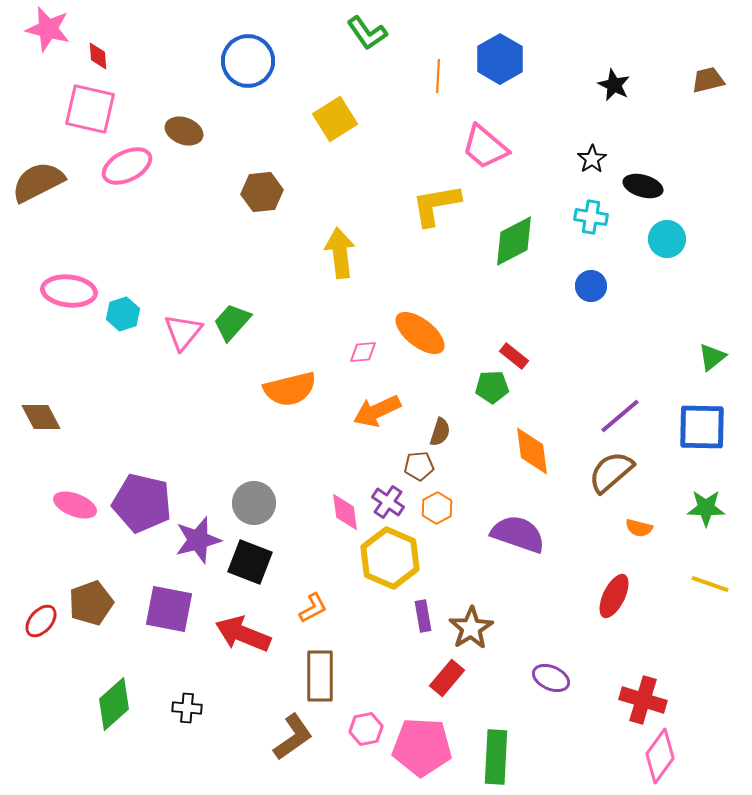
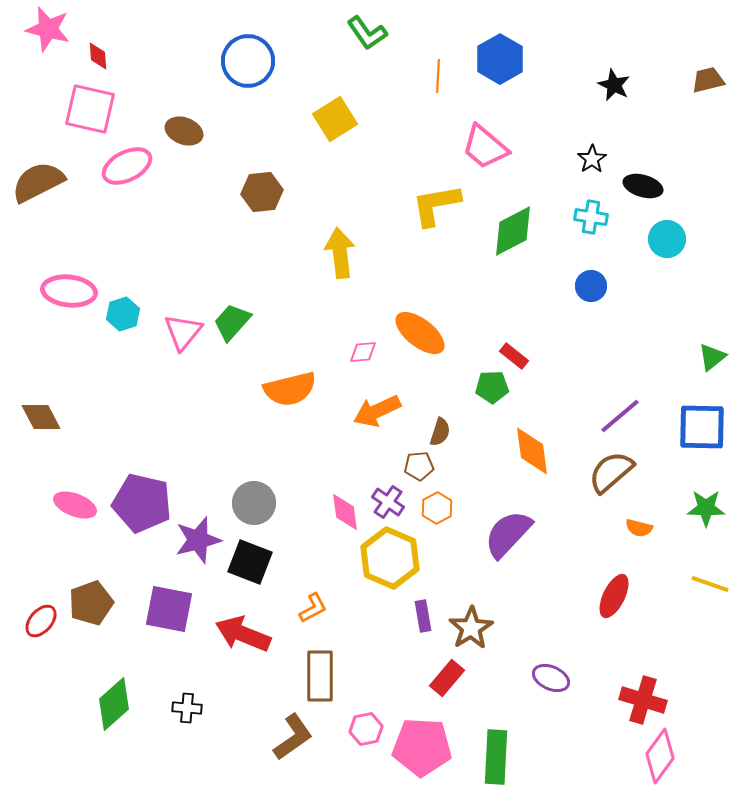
green diamond at (514, 241): moved 1 px left, 10 px up
purple semicircle at (518, 534): moved 10 px left; rotated 66 degrees counterclockwise
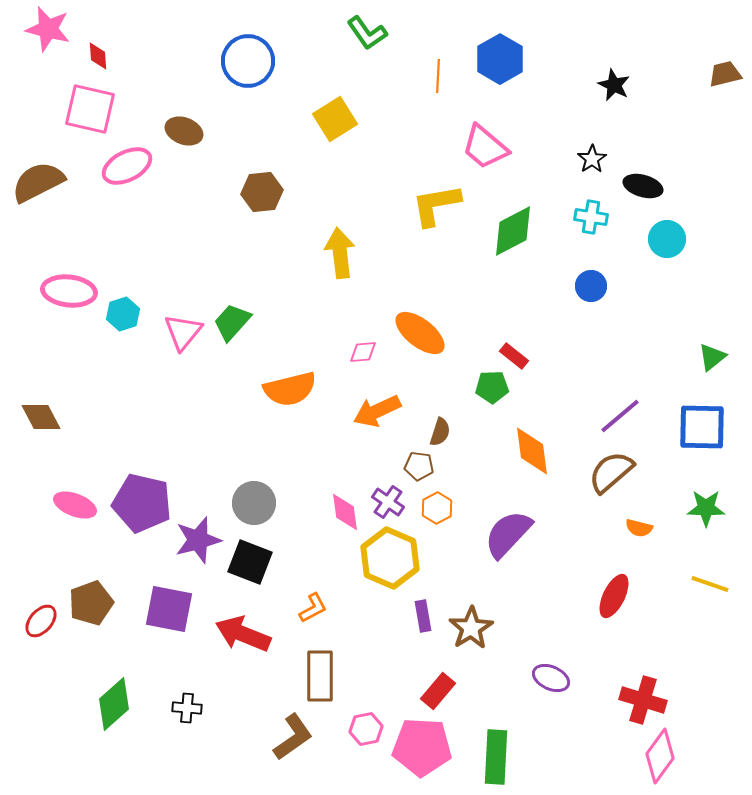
brown trapezoid at (708, 80): moved 17 px right, 6 px up
brown pentagon at (419, 466): rotated 12 degrees clockwise
red rectangle at (447, 678): moved 9 px left, 13 px down
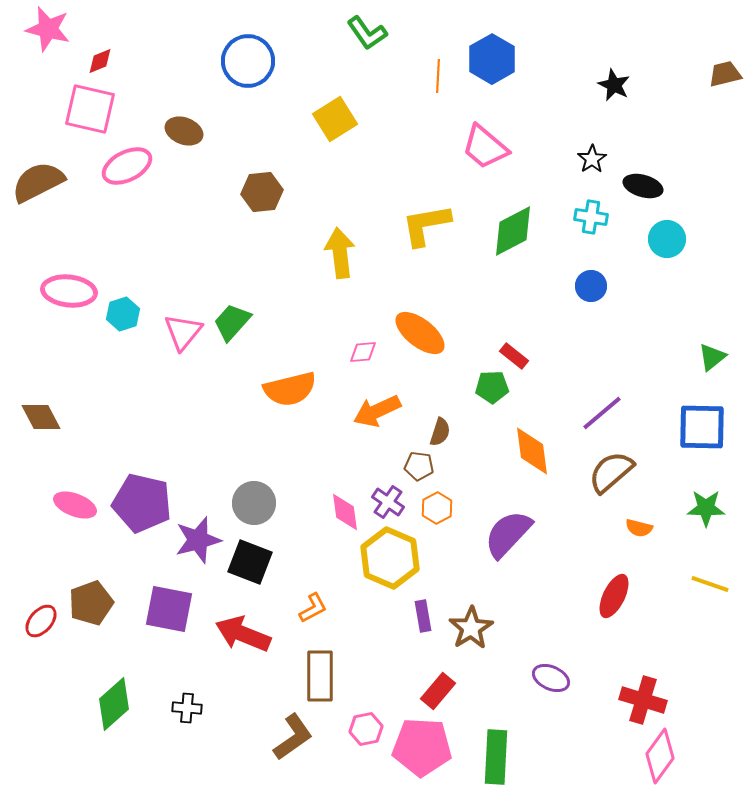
red diamond at (98, 56): moved 2 px right, 5 px down; rotated 72 degrees clockwise
blue hexagon at (500, 59): moved 8 px left
yellow L-shape at (436, 205): moved 10 px left, 20 px down
purple line at (620, 416): moved 18 px left, 3 px up
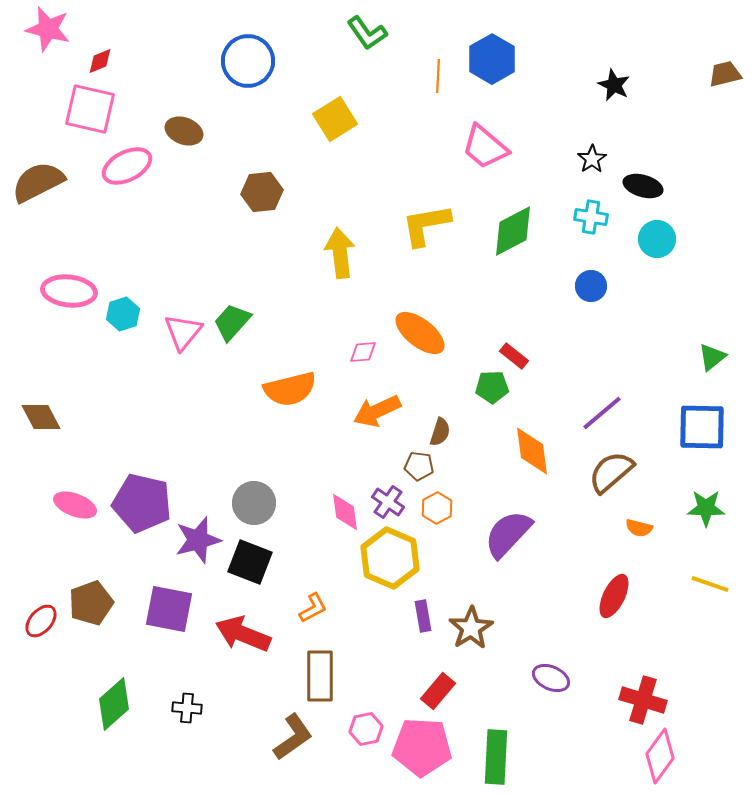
cyan circle at (667, 239): moved 10 px left
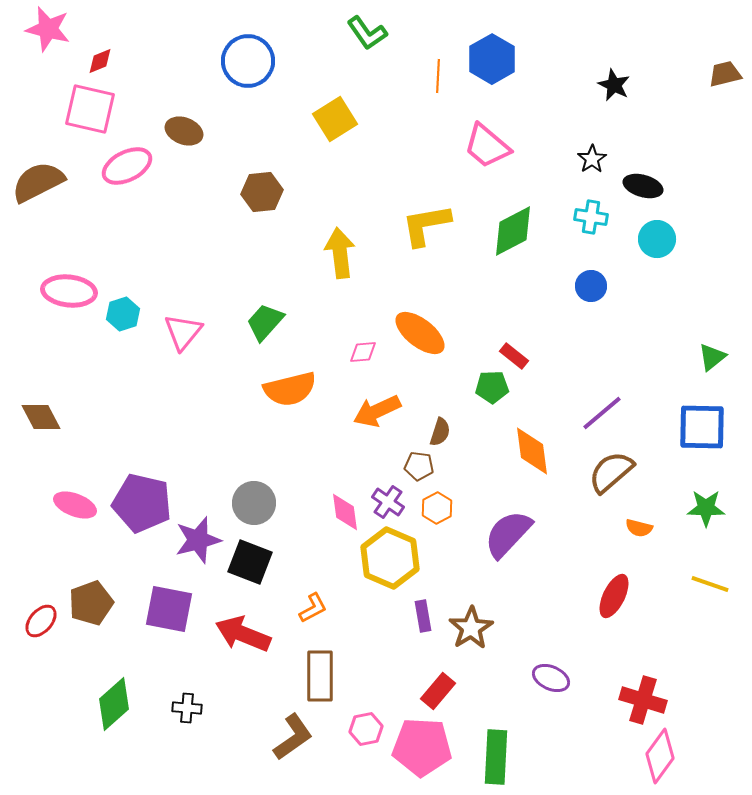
pink trapezoid at (485, 147): moved 2 px right, 1 px up
green trapezoid at (232, 322): moved 33 px right
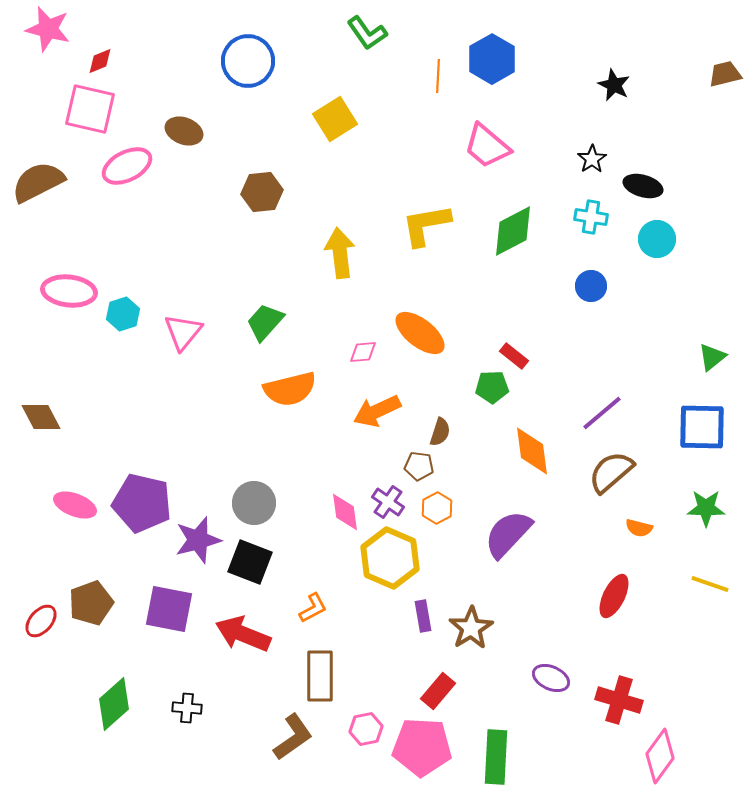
red cross at (643, 700): moved 24 px left
